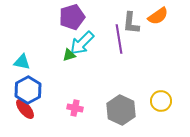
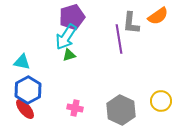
cyan arrow: moved 16 px left, 6 px up; rotated 12 degrees counterclockwise
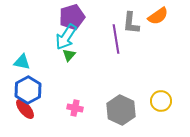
purple line: moved 3 px left
green triangle: rotated 32 degrees counterclockwise
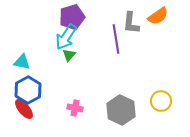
red ellipse: moved 1 px left
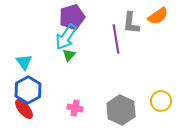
cyan triangle: moved 2 px right; rotated 42 degrees clockwise
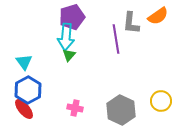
cyan arrow: rotated 28 degrees counterclockwise
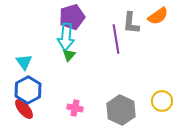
yellow circle: moved 1 px right
